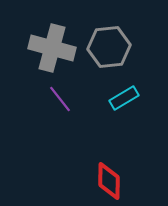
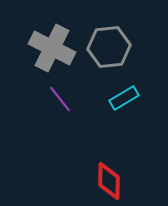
gray cross: rotated 12 degrees clockwise
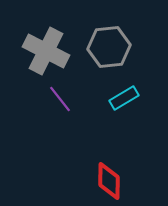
gray cross: moved 6 px left, 3 px down
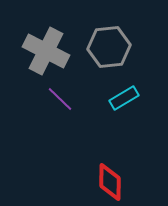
purple line: rotated 8 degrees counterclockwise
red diamond: moved 1 px right, 1 px down
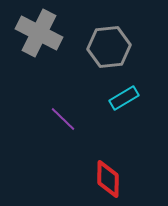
gray cross: moved 7 px left, 18 px up
purple line: moved 3 px right, 20 px down
red diamond: moved 2 px left, 3 px up
